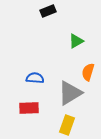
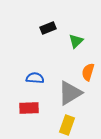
black rectangle: moved 17 px down
green triangle: rotated 14 degrees counterclockwise
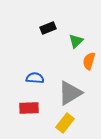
orange semicircle: moved 1 px right, 11 px up
yellow rectangle: moved 2 px left, 2 px up; rotated 18 degrees clockwise
